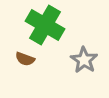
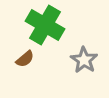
brown semicircle: rotated 60 degrees counterclockwise
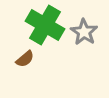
gray star: moved 28 px up
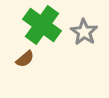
green cross: moved 3 px left; rotated 6 degrees clockwise
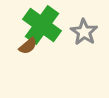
brown semicircle: moved 3 px right, 13 px up
